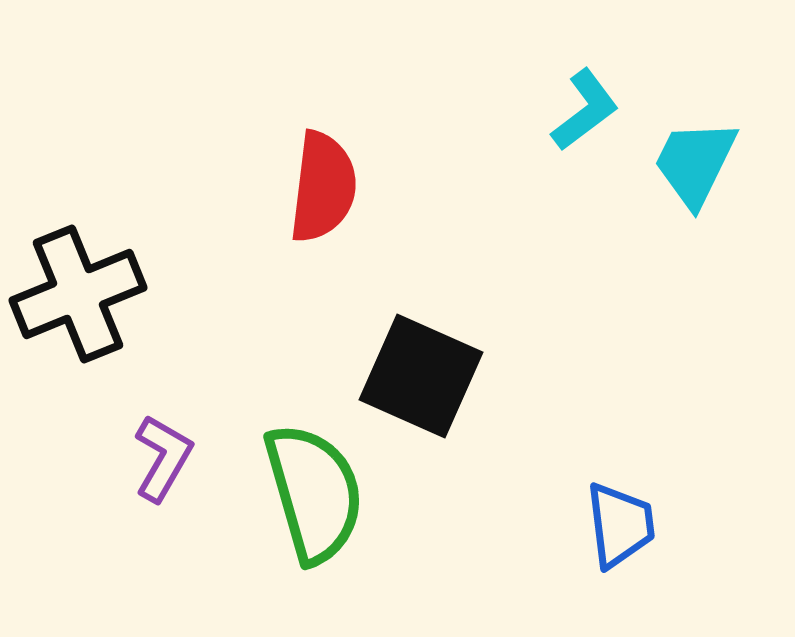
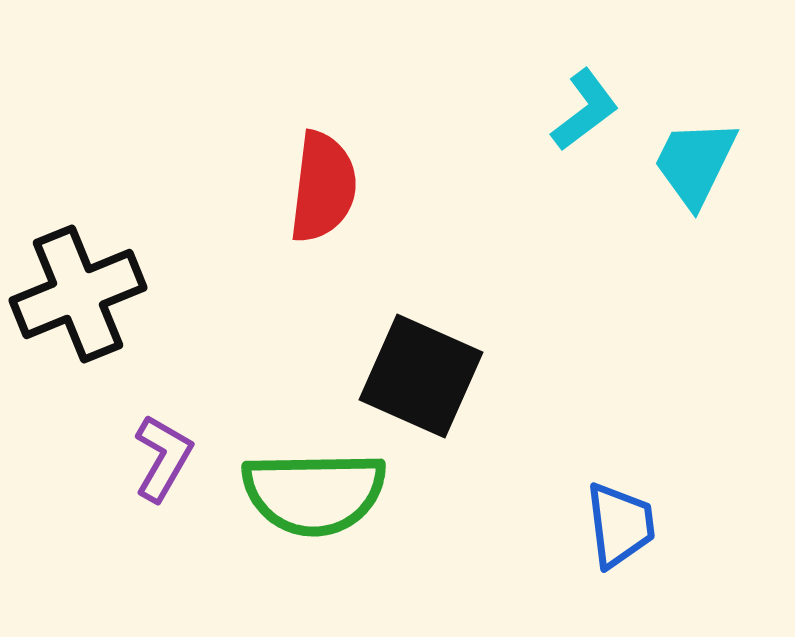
green semicircle: rotated 105 degrees clockwise
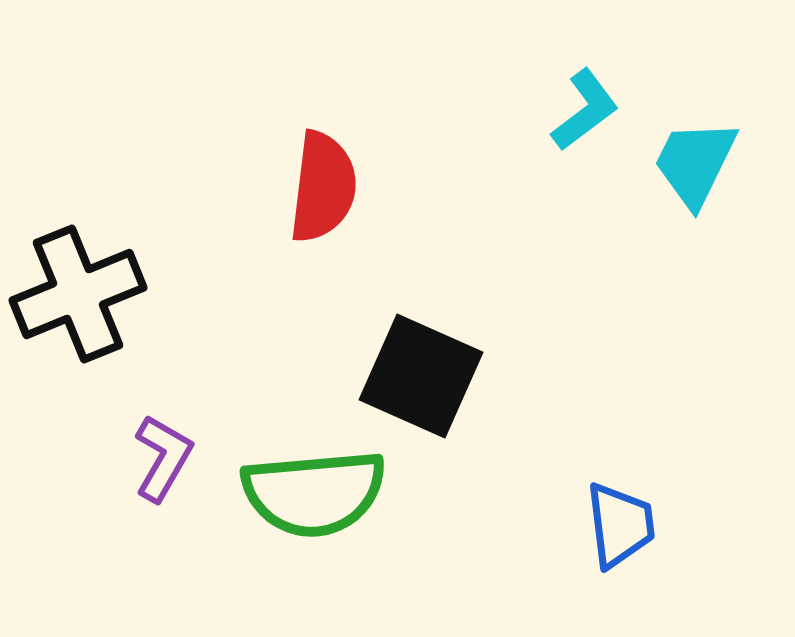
green semicircle: rotated 4 degrees counterclockwise
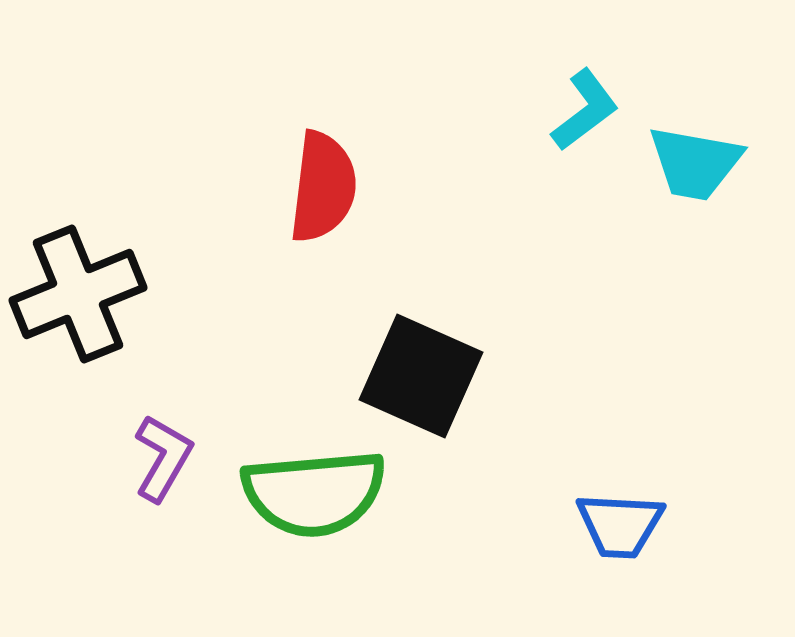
cyan trapezoid: rotated 106 degrees counterclockwise
blue trapezoid: rotated 100 degrees clockwise
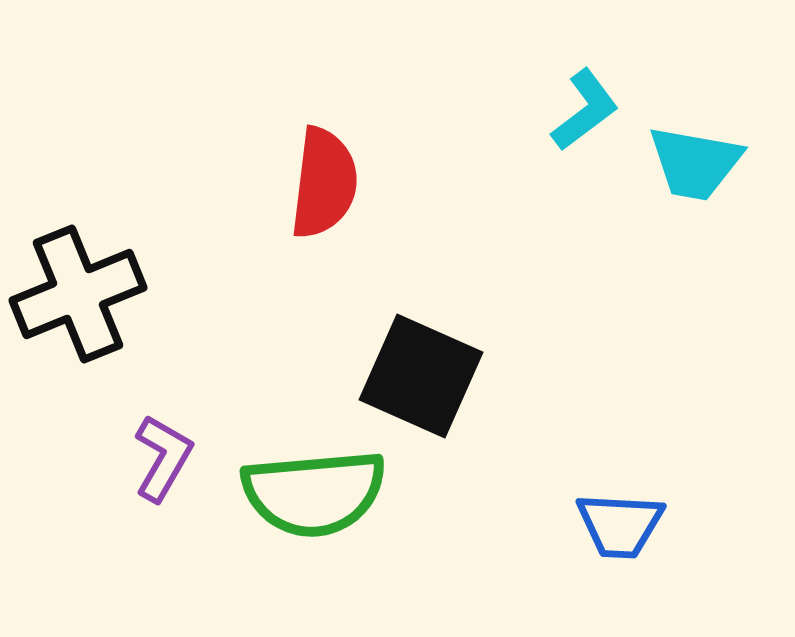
red semicircle: moved 1 px right, 4 px up
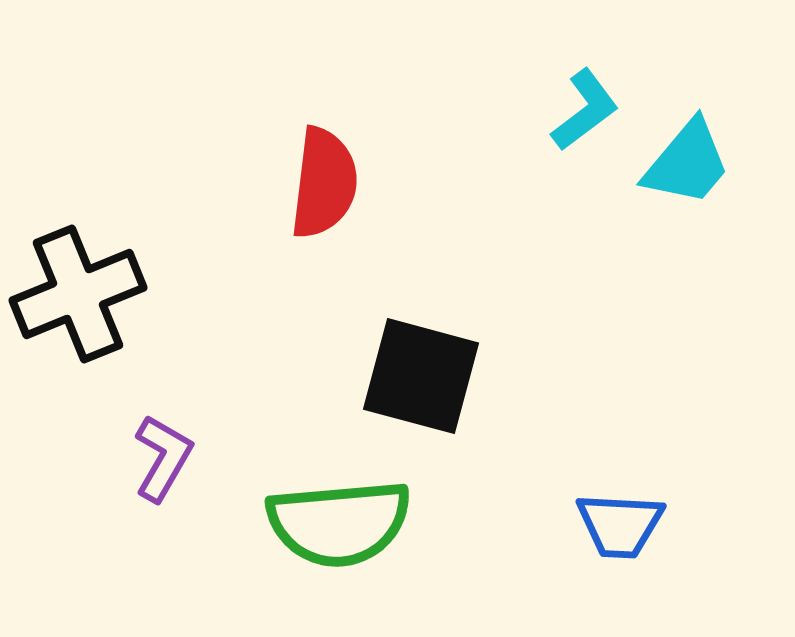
cyan trapezoid: moved 8 px left; rotated 60 degrees counterclockwise
black square: rotated 9 degrees counterclockwise
green semicircle: moved 25 px right, 30 px down
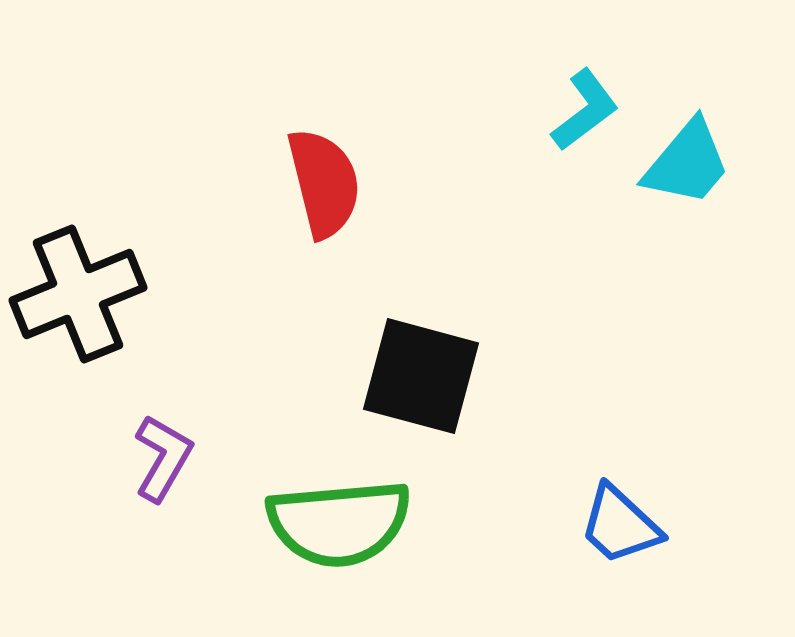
red semicircle: rotated 21 degrees counterclockwise
blue trapezoid: rotated 40 degrees clockwise
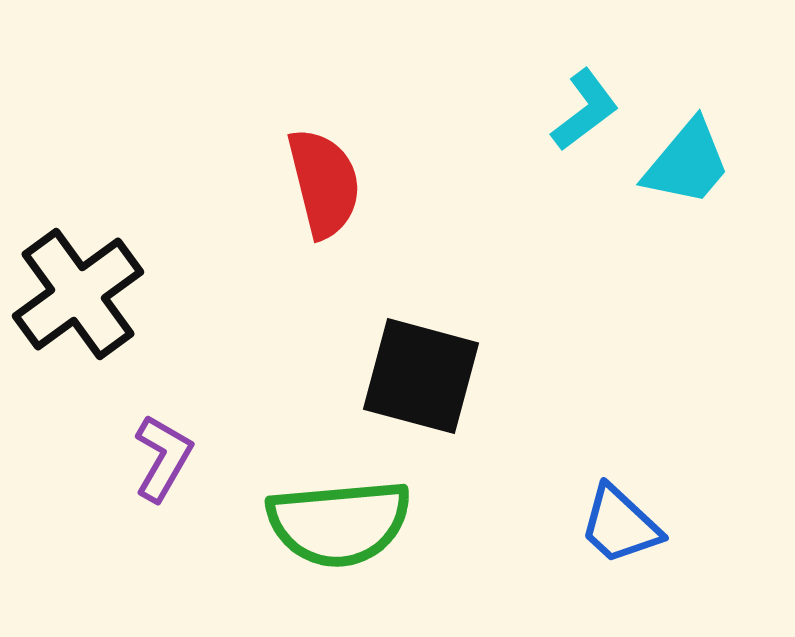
black cross: rotated 14 degrees counterclockwise
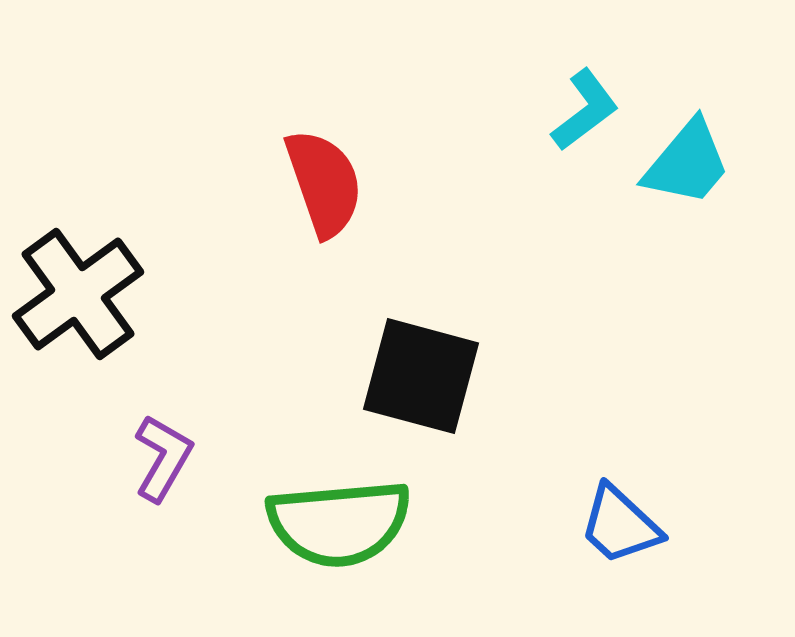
red semicircle: rotated 5 degrees counterclockwise
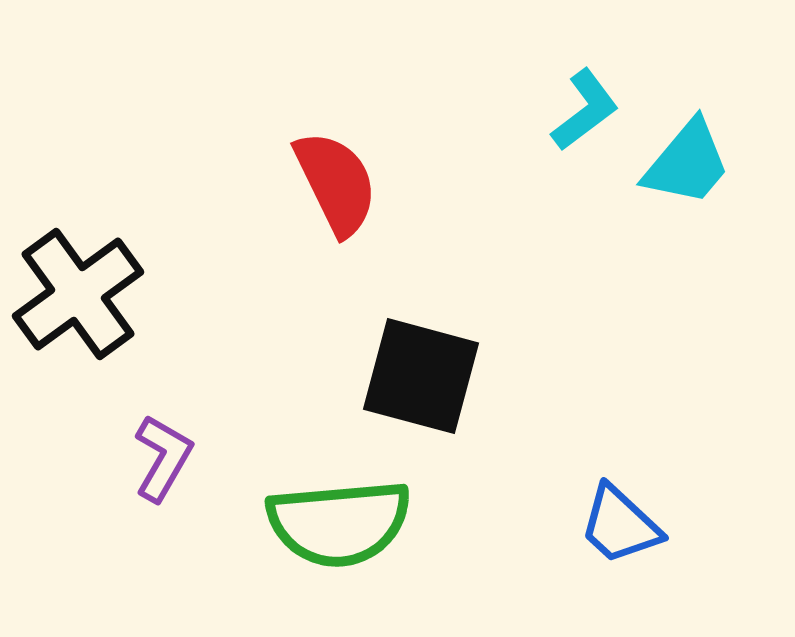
red semicircle: moved 12 px right; rotated 7 degrees counterclockwise
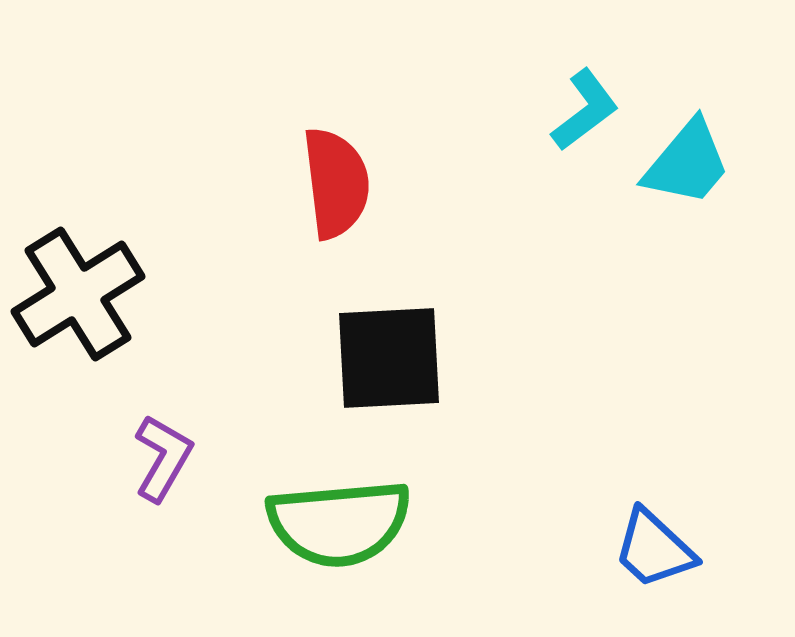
red semicircle: rotated 19 degrees clockwise
black cross: rotated 4 degrees clockwise
black square: moved 32 px left, 18 px up; rotated 18 degrees counterclockwise
blue trapezoid: moved 34 px right, 24 px down
